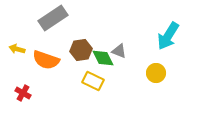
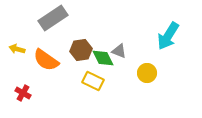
orange semicircle: rotated 16 degrees clockwise
yellow circle: moved 9 px left
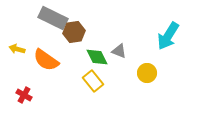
gray rectangle: rotated 60 degrees clockwise
brown hexagon: moved 7 px left, 18 px up
green diamond: moved 6 px left, 1 px up
yellow rectangle: rotated 25 degrees clockwise
red cross: moved 1 px right, 2 px down
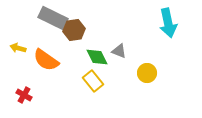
brown hexagon: moved 2 px up
cyan arrow: moved 13 px up; rotated 44 degrees counterclockwise
yellow arrow: moved 1 px right, 1 px up
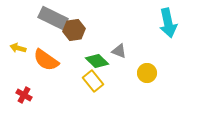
green diamond: moved 4 px down; rotated 20 degrees counterclockwise
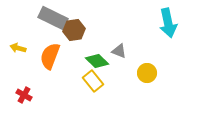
orange semicircle: moved 4 px right, 4 px up; rotated 76 degrees clockwise
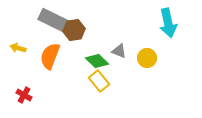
gray rectangle: moved 2 px down
yellow circle: moved 15 px up
yellow rectangle: moved 6 px right
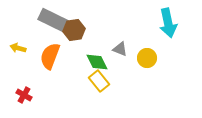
gray triangle: moved 1 px right, 2 px up
green diamond: moved 1 px down; rotated 20 degrees clockwise
